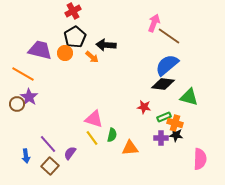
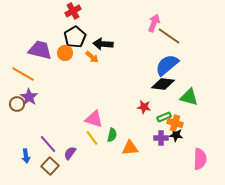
black arrow: moved 3 px left, 1 px up
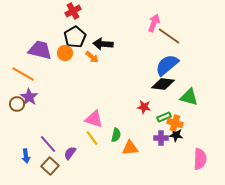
green semicircle: moved 4 px right
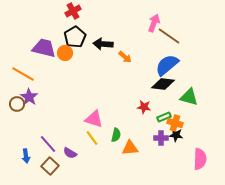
purple trapezoid: moved 4 px right, 2 px up
orange arrow: moved 33 px right
purple semicircle: rotated 96 degrees counterclockwise
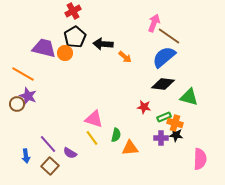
blue semicircle: moved 3 px left, 8 px up
purple star: moved 1 px left, 1 px up; rotated 12 degrees counterclockwise
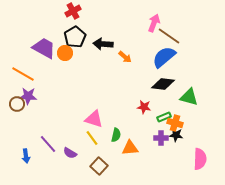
purple trapezoid: rotated 15 degrees clockwise
purple star: rotated 18 degrees counterclockwise
brown square: moved 49 px right
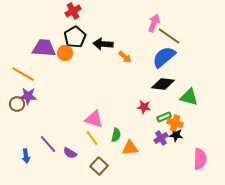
purple trapezoid: rotated 25 degrees counterclockwise
purple cross: rotated 32 degrees counterclockwise
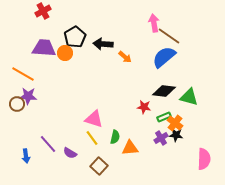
red cross: moved 30 px left
pink arrow: rotated 30 degrees counterclockwise
black diamond: moved 1 px right, 7 px down
orange cross: rotated 21 degrees clockwise
green semicircle: moved 1 px left, 2 px down
pink semicircle: moved 4 px right
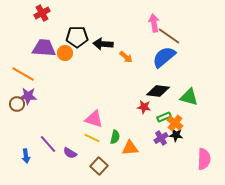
red cross: moved 1 px left, 2 px down
black pentagon: moved 2 px right; rotated 30 degrees clockwise
orange arrow: moved 1 px right
black diamond: moved 6 px left
yellow line: rotated 28 degrees counterclockwise
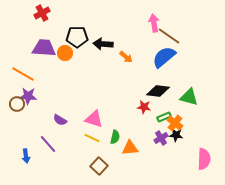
purple semicircle: moved 10 px left, 33 px up
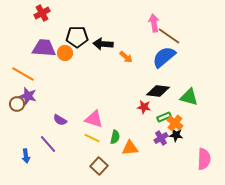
purple star: rotated 12 degrees clockwise
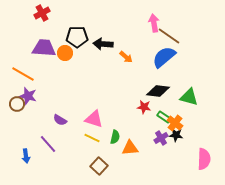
green rectangle: rotated 56 degrees clockwise
